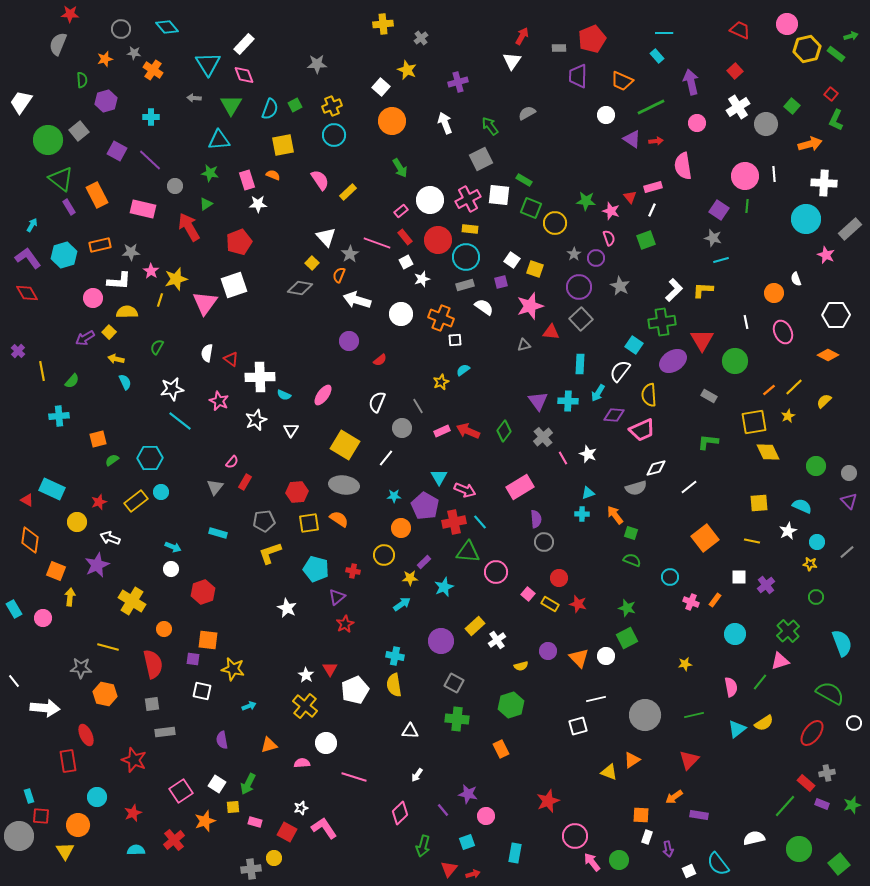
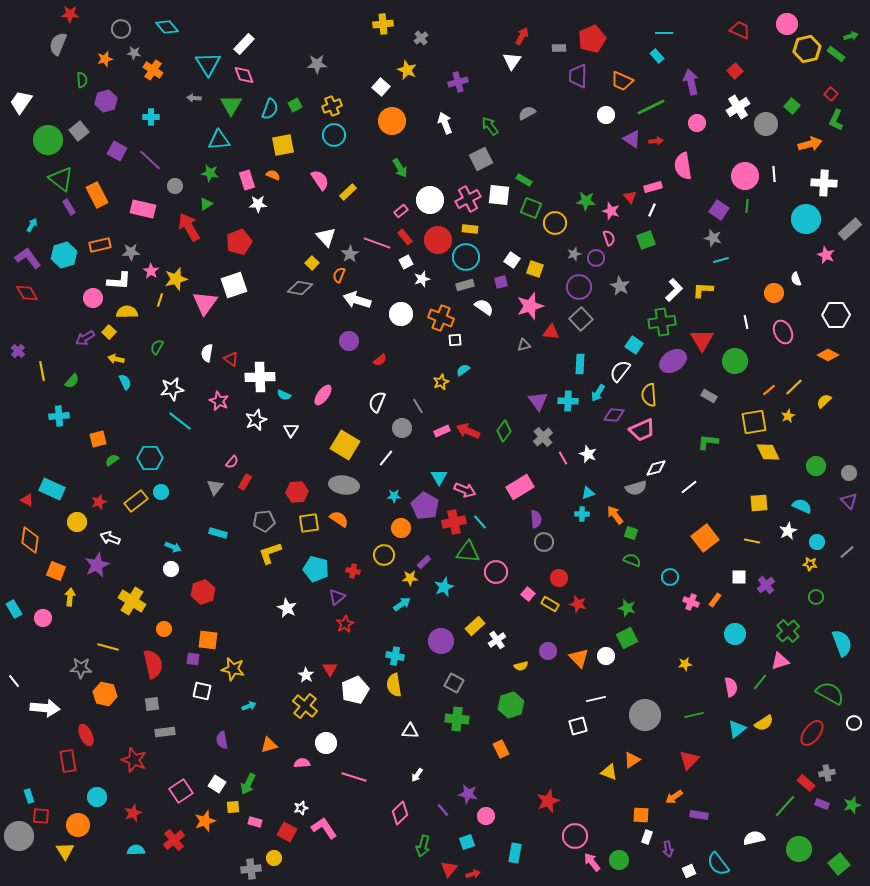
gray star at (574, 254): rotated 16 degrees clockwise
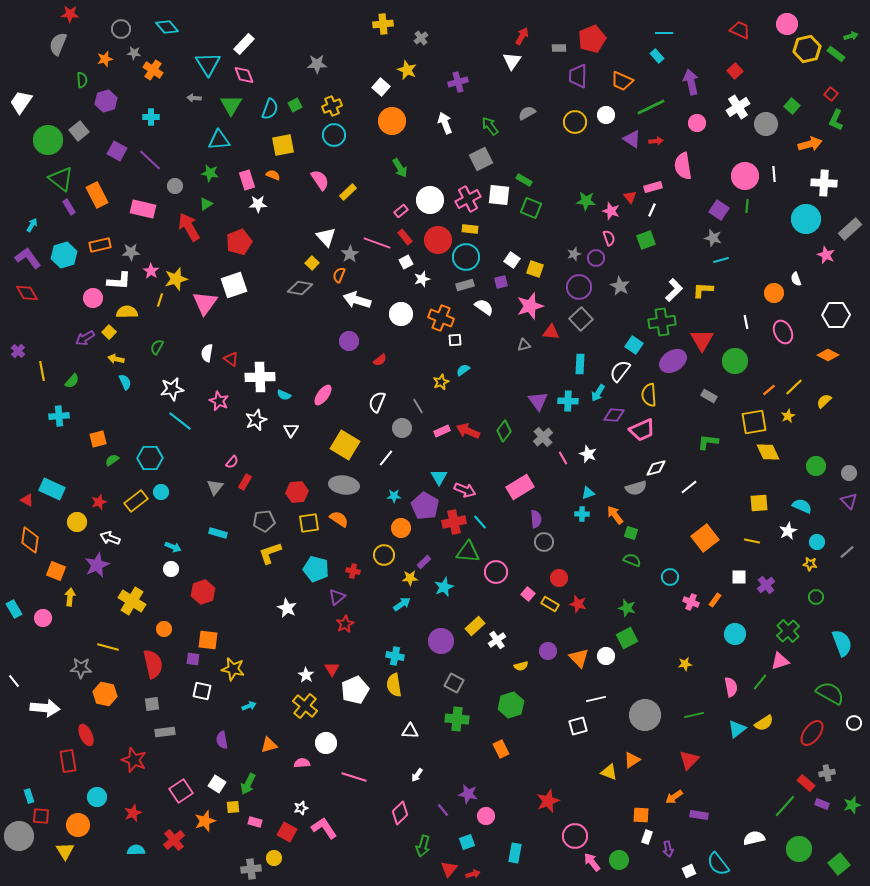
yellow circle at (555, 223): moved 20 px right, 101 px up
red triangle at (330, 669): moved 2 px right
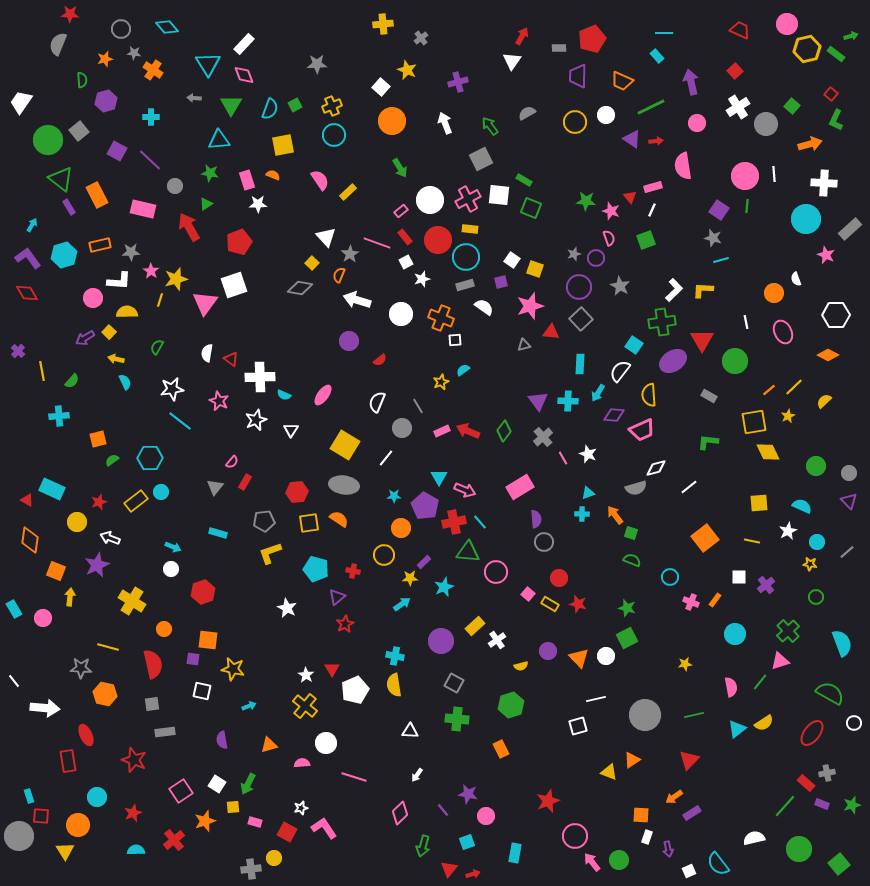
purple rectangle at (699, 815): moved 7 px left, 2 px up; rotated 42 degrees counterclockwise
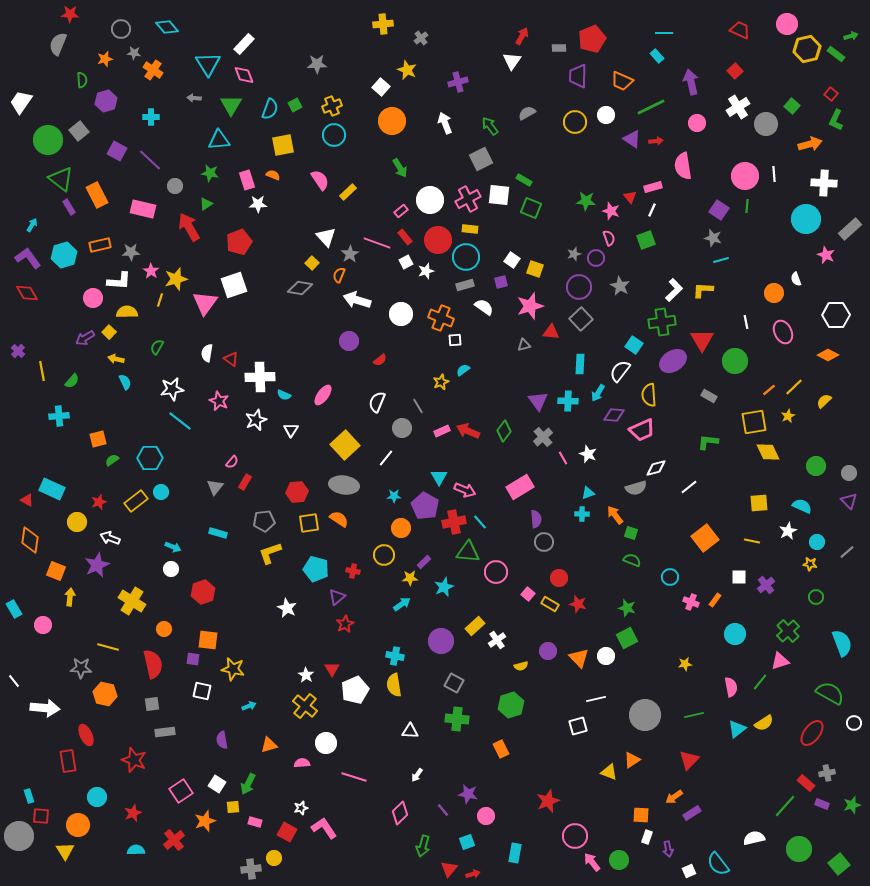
white star at (422, 279): moved 4 px right, 8 px up
yellow square at (345, 445): rotated 16 degrees clockwise
pink circle at (43, 618): moved 7 px down
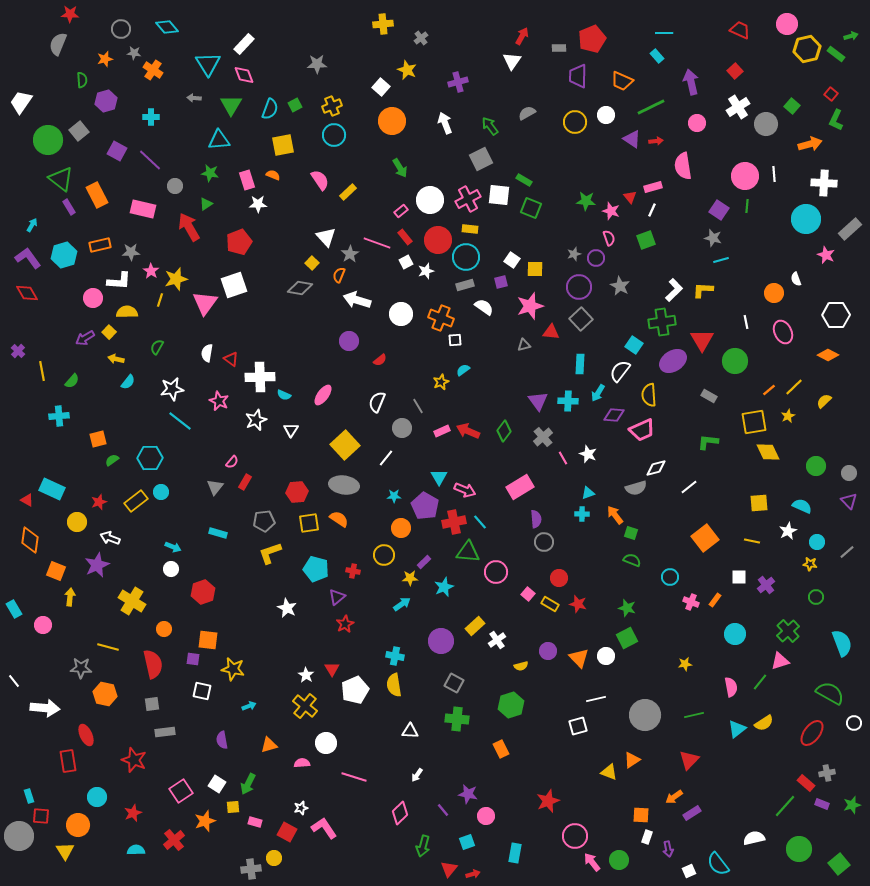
yellow square at (535, 269): rotated 18 degrees counterclockwise
cyan semicircle at (125, 382): moved 3 px right; rotated 63 degrees clockwise
